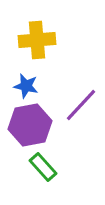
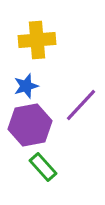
blue star: rotated 30 degrees counterclockwise
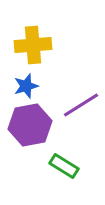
yellow cross: moved 4 px left, 5 px down
purple line: rotated 15 degrees clockwise
green rectangle: moved 21 px right, 1 px up; rotated 16 degrees counterclockwise
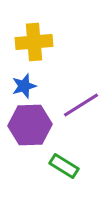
yellow cross: moved 1 px right, 3 px up
blue star: moved 2 px left
purple hexagon: rotated 9 degrees clockwise
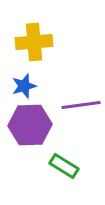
purple line: rotated 24 degrees clockwise
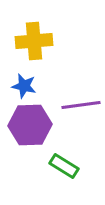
yellow cross: moved 1 px up
blue star: rotated 30 degrees clockwise
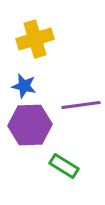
yellow cross: moved 1 px right, 2 px up; rotated 12 degrees counterclockwise
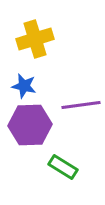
green rectangle: moved 1 px left, 1 px down
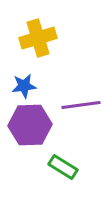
yellow cross: moved 3 px right, 1 px up
blue star: rotated 20 degrees counterclockwise
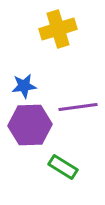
yellow cross: moved 20 px right, 9 px up
purple line: moved 3 px left, 2 px down
